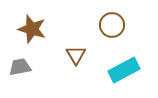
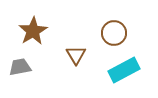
brown circle: moved 2 px right, 8 px down
brown star: moved 1 px right, 2 px down; rotated 24 degrees clockwise
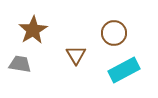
brown star: moved 1 px up
gray trapezoid: moved 3 px up; rotated 20 degrees clockwise
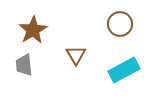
brown circle: moved 6 px right, 9 px up
gray trapezoid: moved 4 px right, 1 px down; rotated 105 degrees counterclockwise
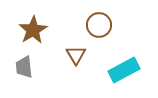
brown circle: moved 21 px left, 1 px down
gray trapezoid: moved 2 px down
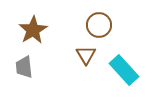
brown triangle: moved 10 px right
cyan rectangle: rotated 76 degrees clockwise
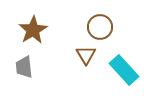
brown circle: moved 1 px right, 2 px down
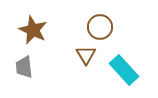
brown star: rotated 16 degrees counterclockwise
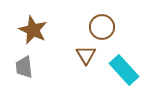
brown circle: moved 2 px right
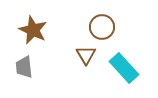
cyan rectangle: moved 2 px up
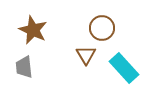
brown circle: moved 1 px down
